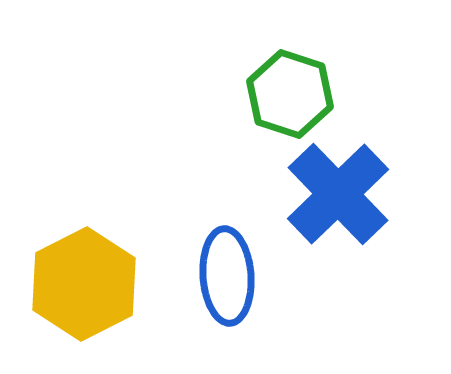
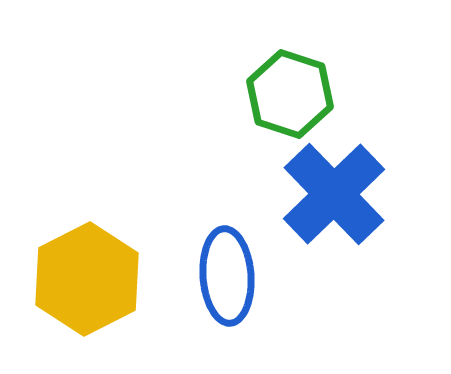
blue cross: moved 4 px left
yellow hexagon: moved 3 px right, 5 px up
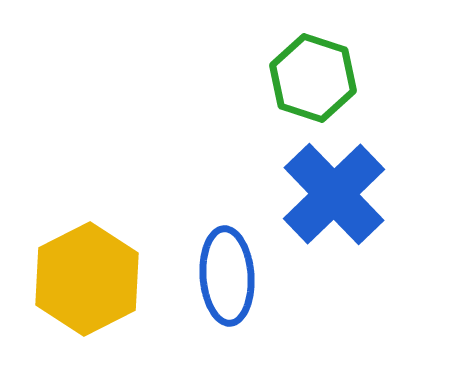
green hexagon: moved 23 px right, 16 px up
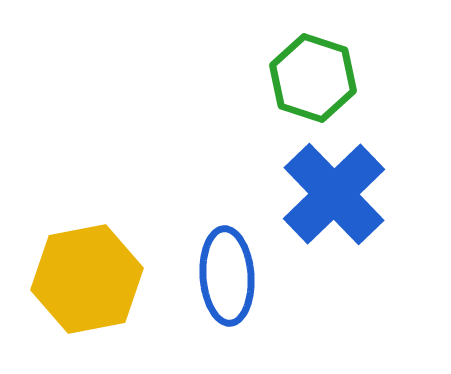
yellow hexagon: rotated 16 degrees clockwise
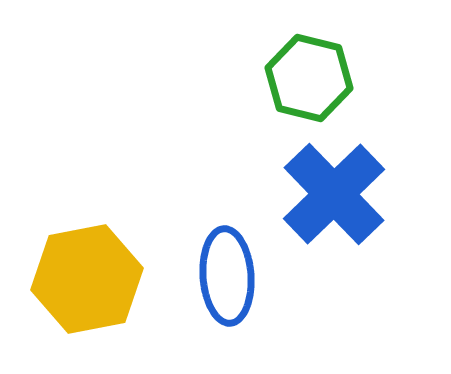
green hexagon: moved 4 px left; rotated 4 degrees counterclockwise
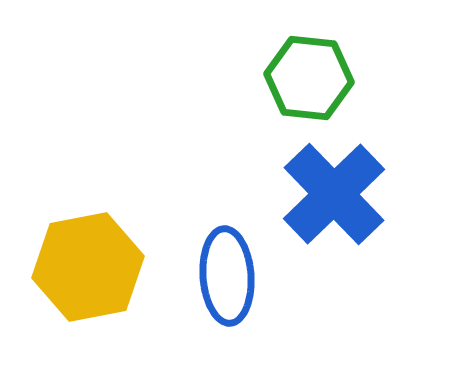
green hexagon: rotated 8 degrees counterclockwise
yellow hexagon: moved 1 px right, 12 px up
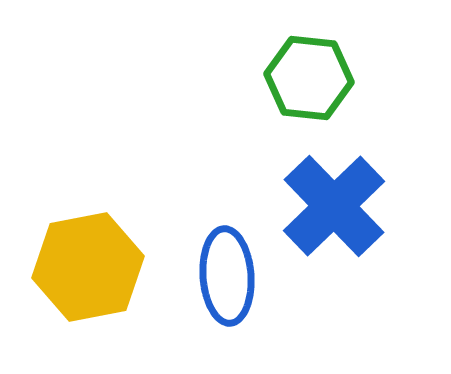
blue cross: moved 12 px down
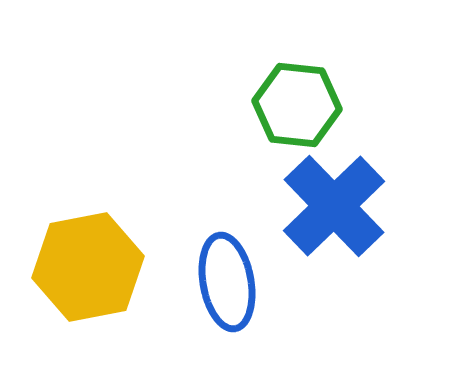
green hexagon: moved 12 px left, 27 px down
blue ellipse: moved 6 px down; rotated 6 degrees counterclockwise
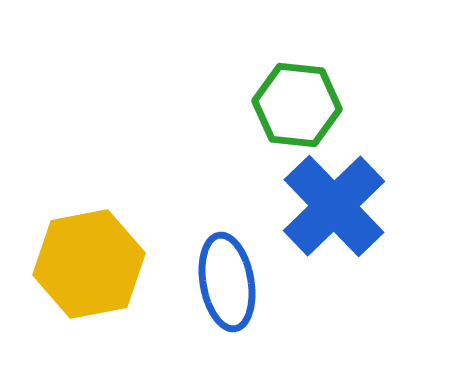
yellow hexagon: moved 1 px right, 3 px up
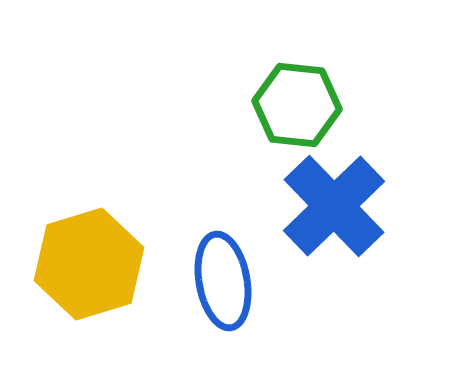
yellow hexagon: rotated 6 degrees counterclockwise
blue ellipse: moved 4 px left, 1 px up
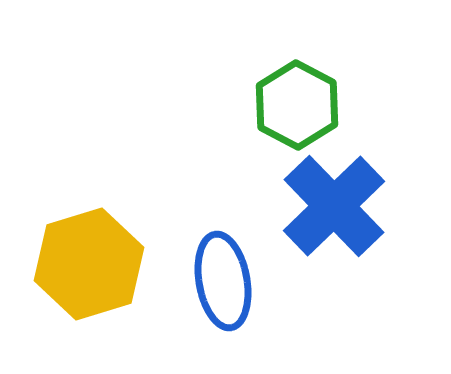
green hexagon: rotated 22 degrees clockwise
